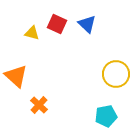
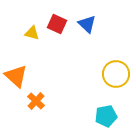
orange cross: moved 3 px left, 4 px up
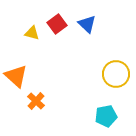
red square: rotated 30 degrees clockwise
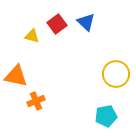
blue triangle: moved 1 px left, 2 px up
yellow triangle: moved 3 px down
orange triangle: rotated 30 degrees counterclockwise
orange cross: rotated 24 degrees clockwise
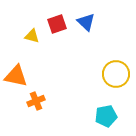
red square: rotated 18 degrees clockwise
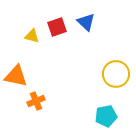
red square: moved 3 px down
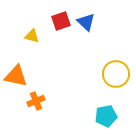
red square: moved 4 px right, 6 px up
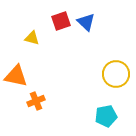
yellow triangle: moved 2 px down
